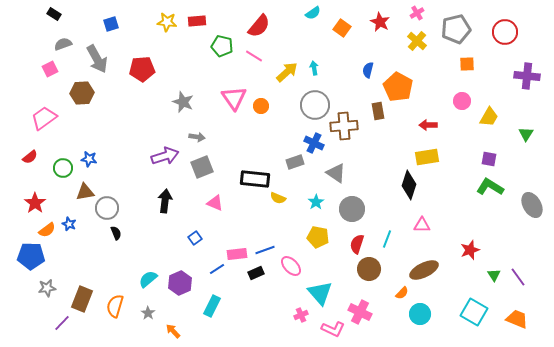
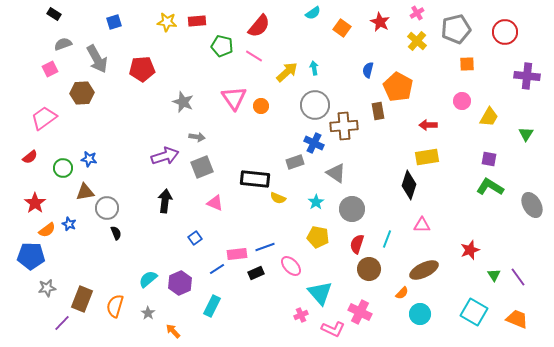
blue square at (111, 24): moved 3 px right, 2 px up
blue line at (265, 250): moved 3 px up
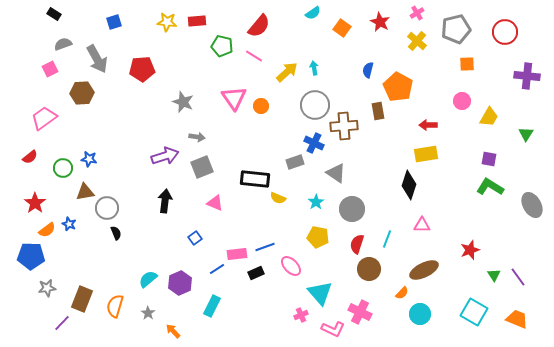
yellow rectangle at (427, 157): moved 1 px left, 3 px up
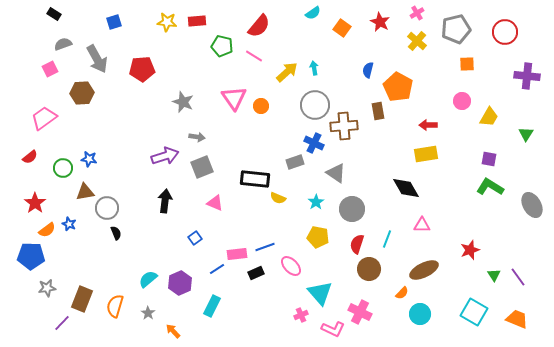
black diamond at (409, 185): moved 3 px left, 3 px down; rotated 48 degrees counterclockwise
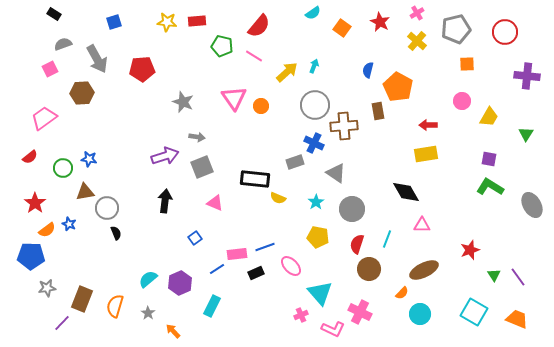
cyan arrow at (314, 68): moved 2 px up; rotated 32 degrees clockwise
black diamond at (406, 188): moved 4 px down
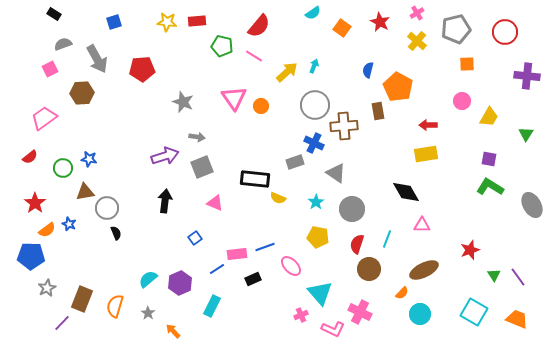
black rectangle at (256, 273): moved 3 px left, 6 px down
gray star at (47, 288): rotated 18 degrees counterclockwise
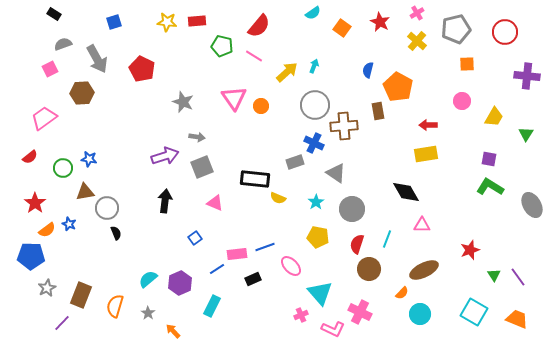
red pentagon at (142, 69): rotated 30 degrees clockwise
yellow trapezoid at (489, 117): moved 5 px right
brown rectangle at (82, 299): moved 1 px left, 4 px up
